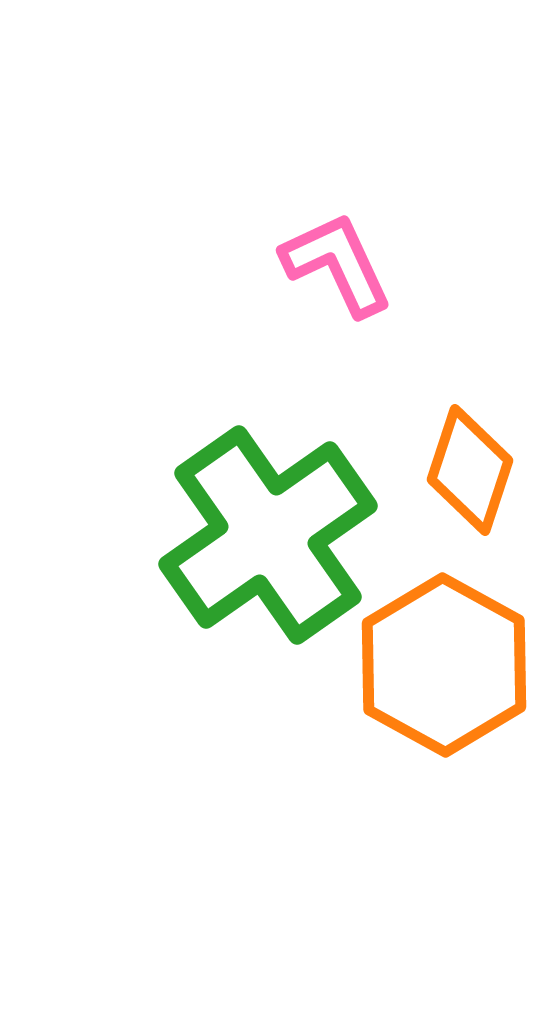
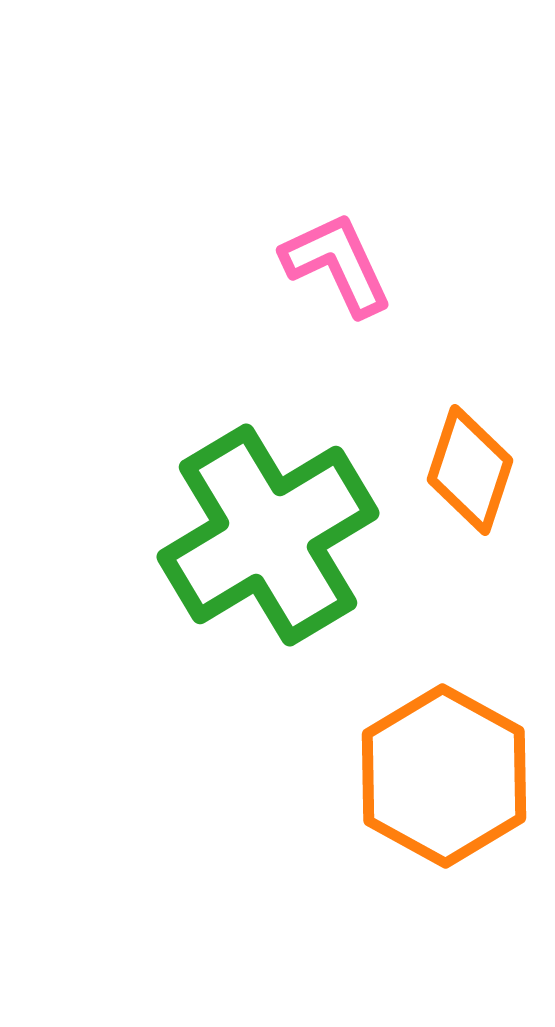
green cross: rotated 4 degrees clockwise
orange hexagon: moved 111 px down
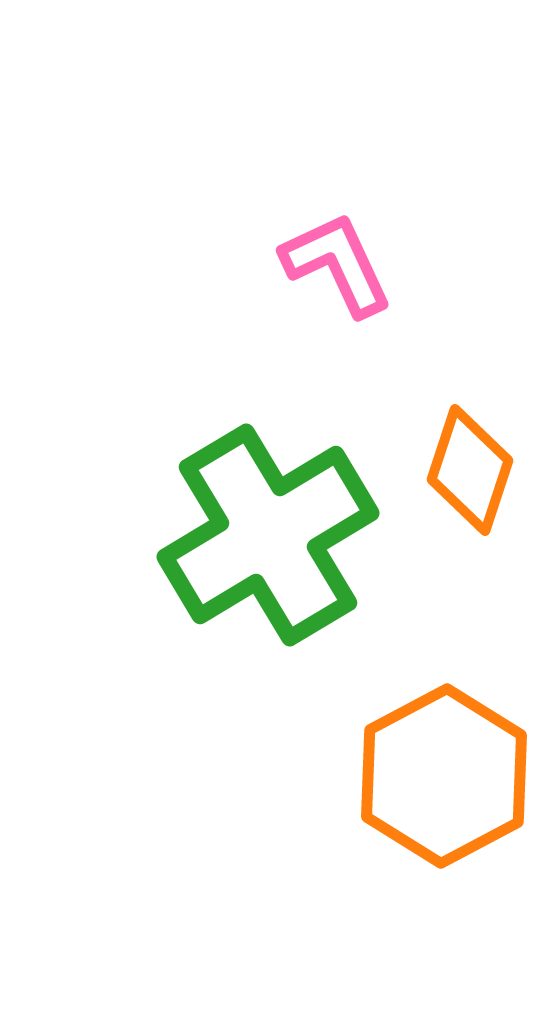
orange hexagon: rotated 3 degrees clockwise
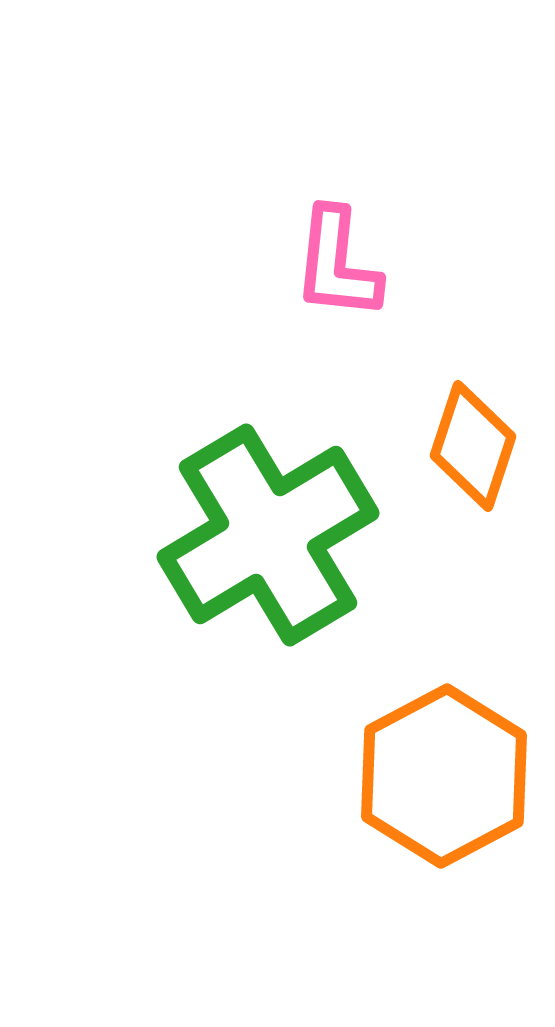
pink L-shape: rotated 149 degrees counterclockwise
orange diamond: moved 3 px right, 24 px up
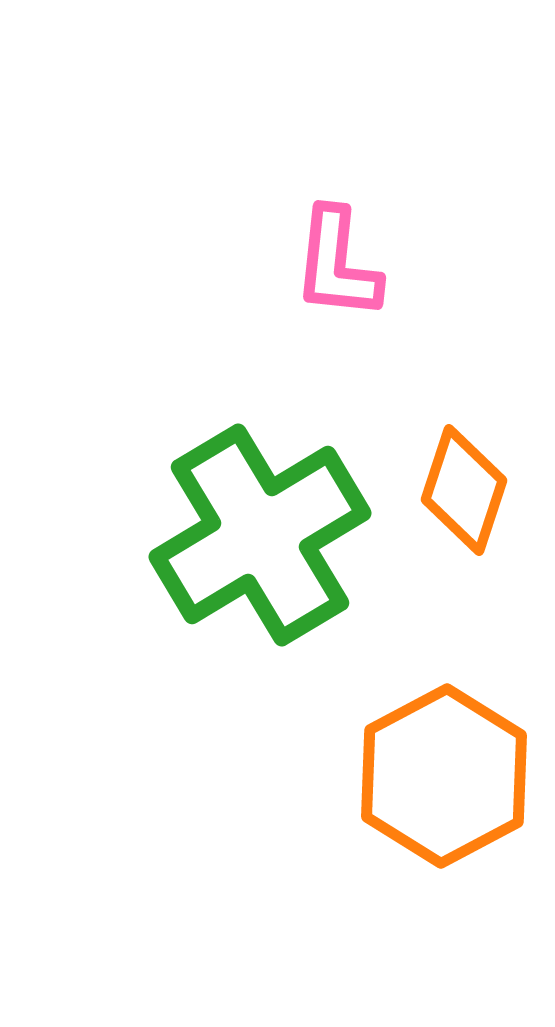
orange diamond: moved 9 px left, 44 px down
green cross: moved 8 px left
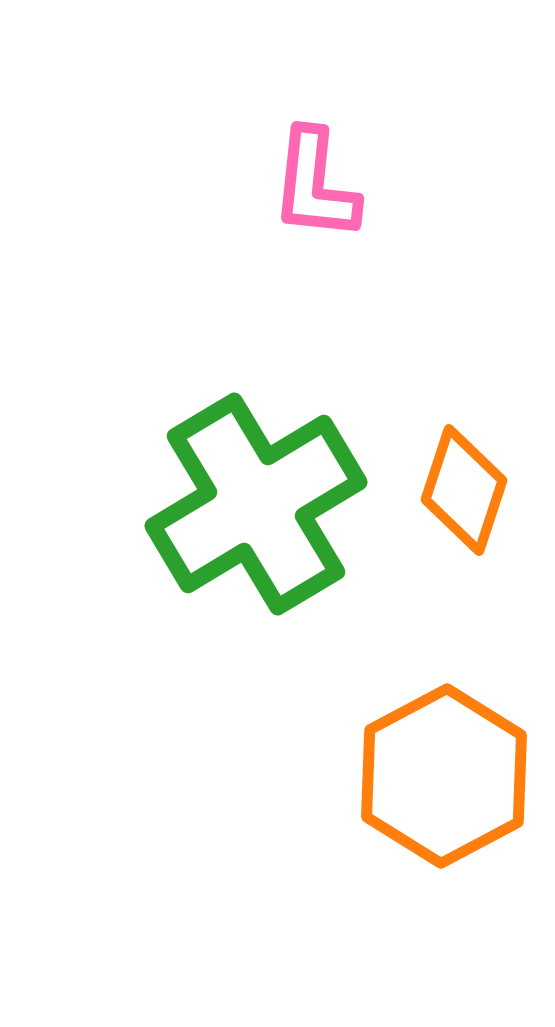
pink L-shape: moved 22 px left, 79 px up
green cross: moved 4 px left, 31 px up
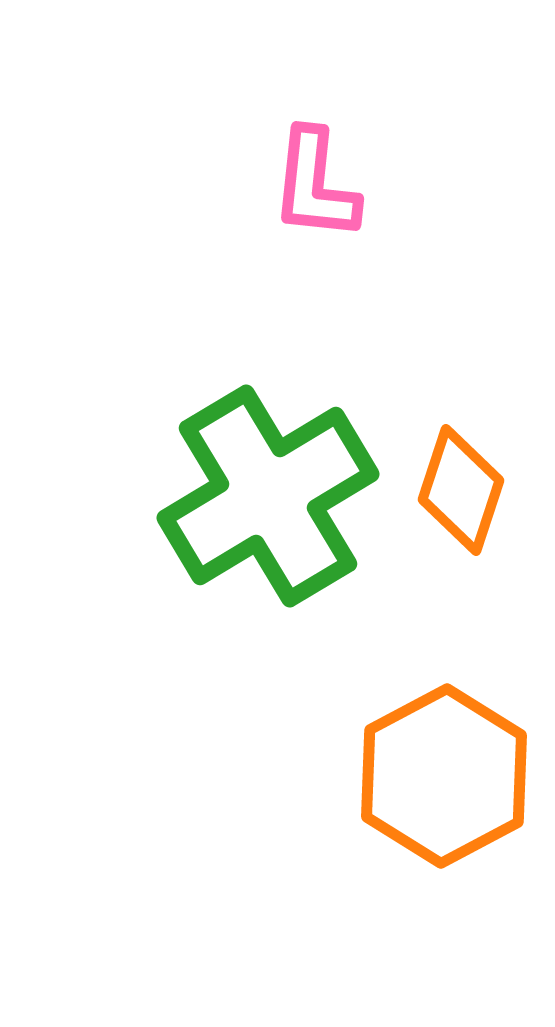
orange diamond: moved 3 px left
green cross: moved 12 px right, 8 px up
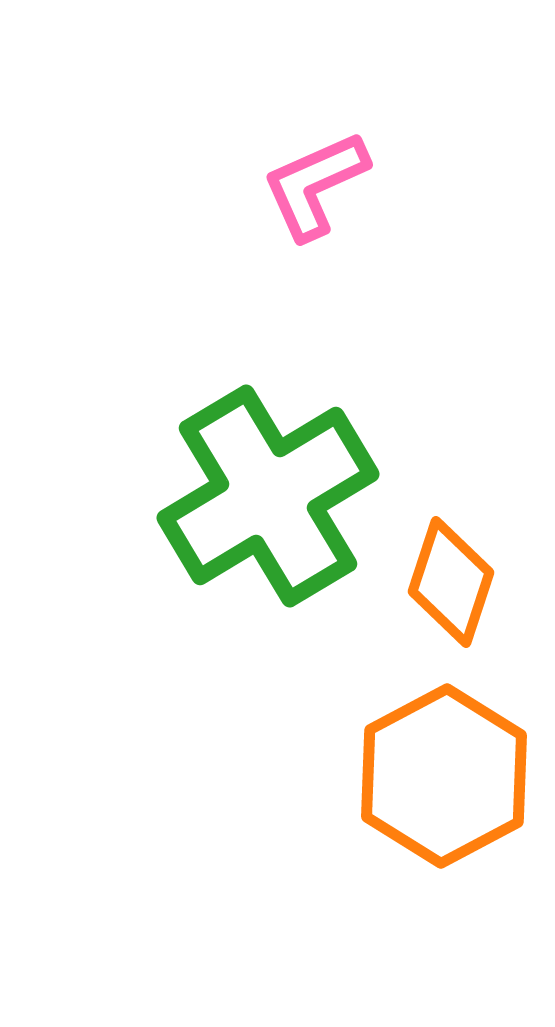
pink L-shape: rotated 60 degrees clockwise
orange diamond: moved 10 px left, 92 px down
